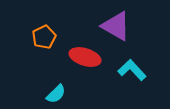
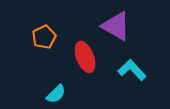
red ellipse: rotated 52 degrees clockwise
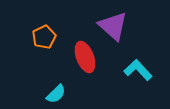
purple triangle: moved 3 px left; rotated 12 degrees clockwise
cyan L-shape: moved 6 px right
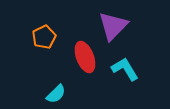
purple triangle: rotated 32 degrees clockwise
cyan L-shape: moved 13 px left, 1 px up; rotated 12 degrees clockwise
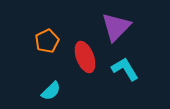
purple triangle: moved 3 px right, 1 px down
orange pentagon: moved 3 px right, 4 px down
cyan semicircle: moved 5 px left, 3 px up
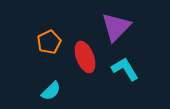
orange pentagon: moved 2 px right, 1 px down
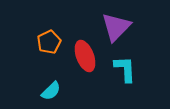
red ellipse: moved 1 px up
cyan L-shape: rotated 28 degrees clockwise
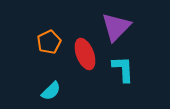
red ellipse: moved 2 px up
cyan L-shape: moved 2 px left
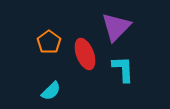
orange pentagon: rotated 10 degrees counterclockwise
